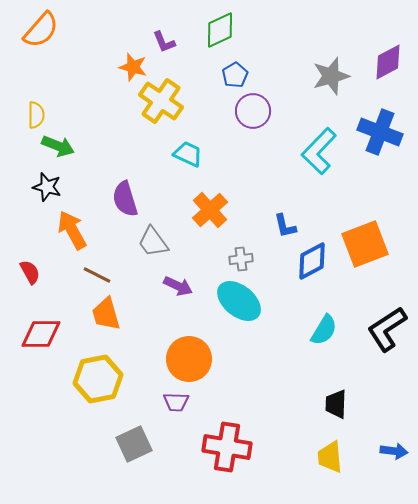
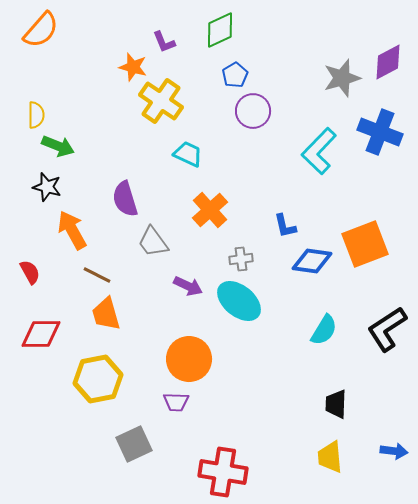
gray star: moved 11 px right, 2 px down
blue diamond: rotated 36 degrees clockwise
purple arrow: moved 10 px right
red cross: moved 4 px left, 25 px down
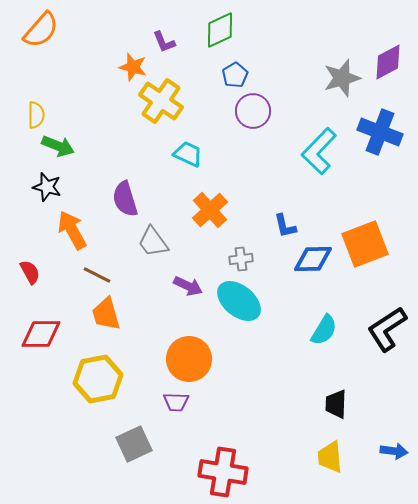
blue diamond: moved 1 px right, 2 px up; rotated 9 degrees counterclockwise
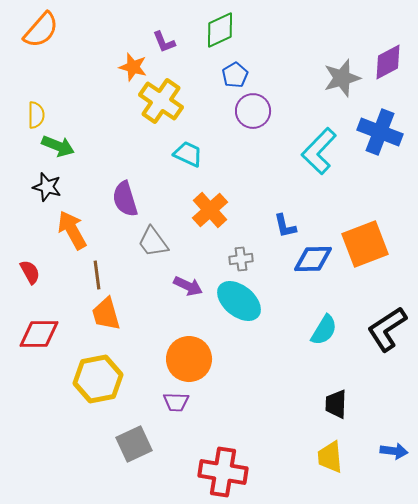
brown line: rotated 56 degrees clockwise
red diamond: moved 2 px left
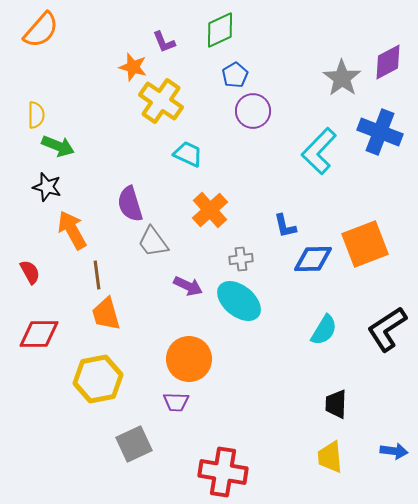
gray star: rotated 21 degrees counterclockwise
purple semicircle: moved 5 px right, 5 px down
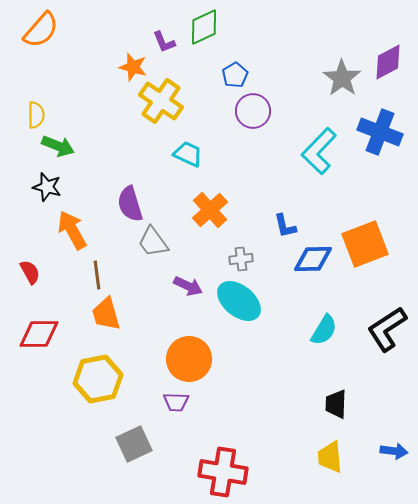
green diamond: moved 16 px left, 3 px up
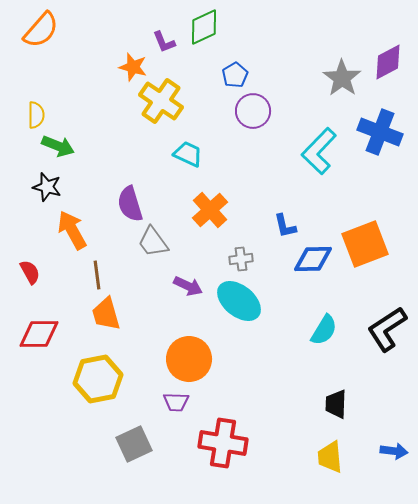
red cross: moved 29 px up
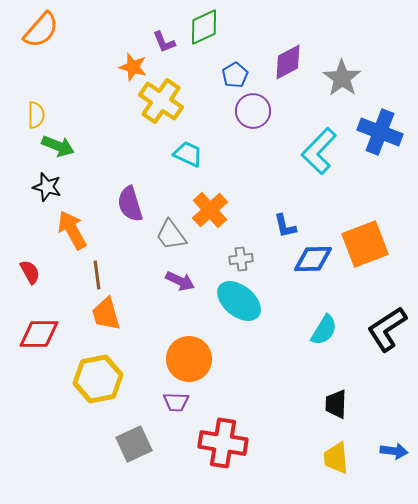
purple diamond: moved 100 px left
gray trapezoid: moved 18 px right, 7 px up
purple arrow: moved 8 px left, 5 px up
yellow trapezoid: moved 6 px right, 1 px down
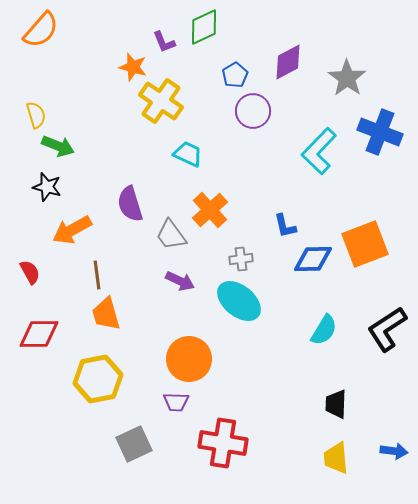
gray star: moved 5 px right
yellow semicircle: rotated 16 degrees counterclockwise
orange arrow: rotated 90 degrees counterclockwise
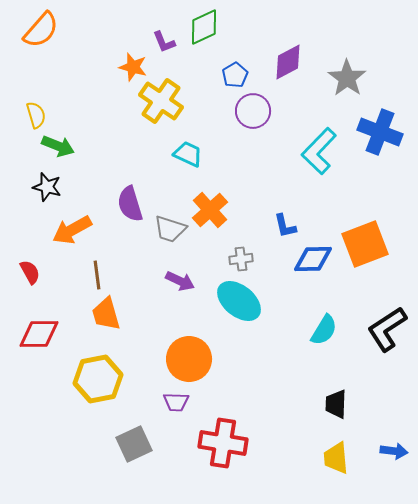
gray trapezoid: moved 1 px left, 6 px up; rotated 36 degrees counterclockwise
